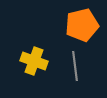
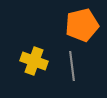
gray line: moved 3 px left
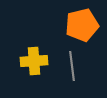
yellow cross: rotated 24 degrees counterclockwise
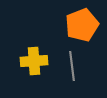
orange pentagon: rotated 8 degrees counterclockwise
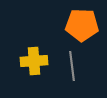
orange pentagon: rotated 24 degrees clockwise
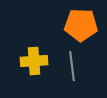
orange pentagon: moved 1 px left
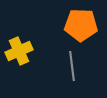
yellow cross: moved 15 px left, 10 px up; rotated 20 degrees counterclockwise
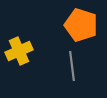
orange pentagon: rotated 16 degrees clockwise
